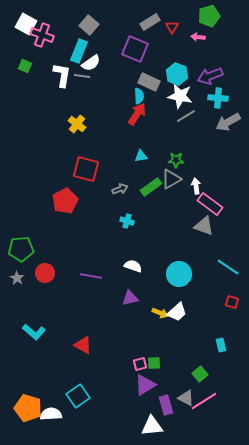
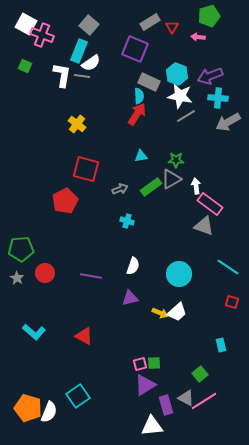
white semicircle at (133, 266): rotated 90 degrees clockwise
red triangle at (83, 345): moved 1 px right, 9 px up
white semicircle at (51, 414): moved 2 px left, 2 px up; rotated 115 degrees clockwise
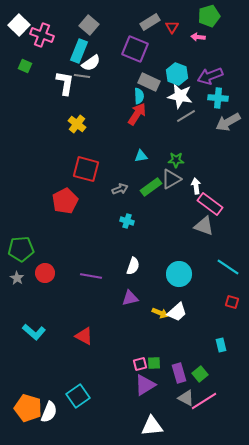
white square at (26, 24): moved 7 px left, 1 px down; rotated 15 degrees clockwise
white L-shape at (62, 75): moved 3 px right, 8 px down
purple rectangle at (166, 405): moved 13 px right, 32 px up
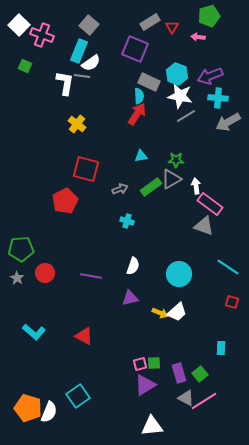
cyan rectangle at (221, 345): moved 3 px down; rotated 16 degrees clockwise
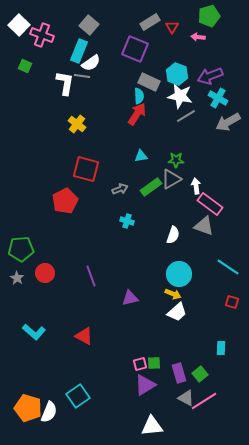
cyan cross at (218, 98): rotated 24 degrees clockwise
white semicircle at (133, 266): moved 40 px right, 31 px up
purple line at (91, 276): rotated 60 degrees clockwise
yellow arrow at (160, 313): moved 13 px right, 19 px up
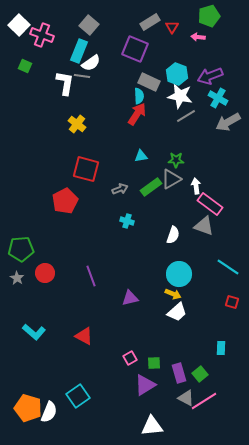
pink square at (140, 364): moved 10 px left, 6 px up; rotated 16 degrees counterclockwise
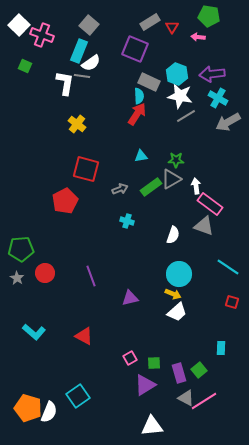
green pentagon at (209, 16): rotated 25 degrees clockwise
purple arrow at (210, 76): moved 2 px right, 2 px up; rotated 15 degrees clockwise
green square at (200, 374): moved 1 px left, 4 px up
